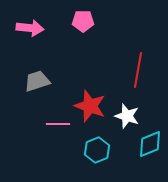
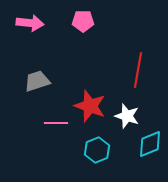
pink arrow: moved 5 px up
pink line: moved 2 px left, 1 px up
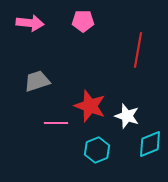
red line: moved 20 px up
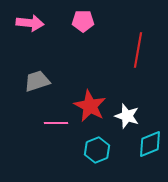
red star: rotated 8 degrees clockwise
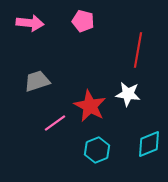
pink pentagon: rotated 15 degrees clockwise
white star: moved 1 px right, 22 px up; rotated 10 degrees counterclockwise
pink line: moved 1 px left; rotated 35 degrees counterclockwise
cyan diamond: moved 1 px left
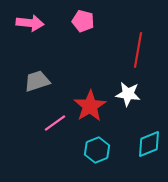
red star: rotated 12 degrees clockwise
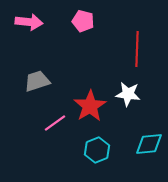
pink arrow: moved 1 px left, 1 px up
red line: moved 1 px left, 1 px up; rotated 8 degrees counterclockwise
cyan diamond: rotated 16 degrees clockwise
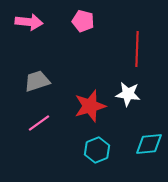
red star: rotated 16 degrees clockwise
pink line: moved 16 px left
